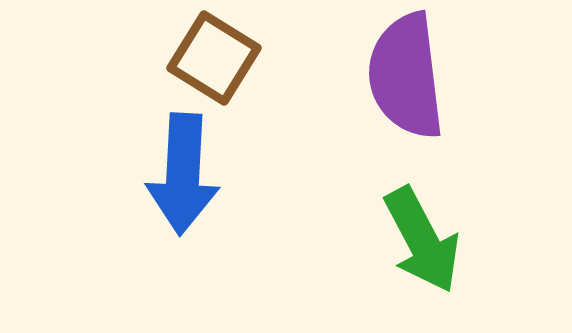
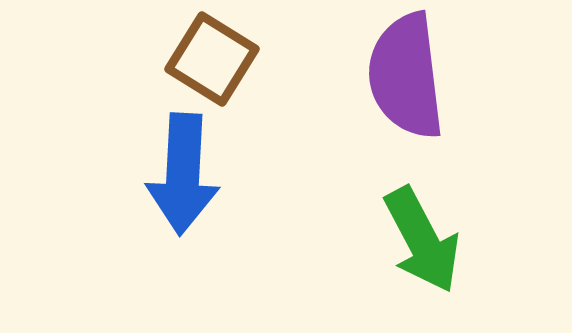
brown square: moved 2 px left, 1 px down
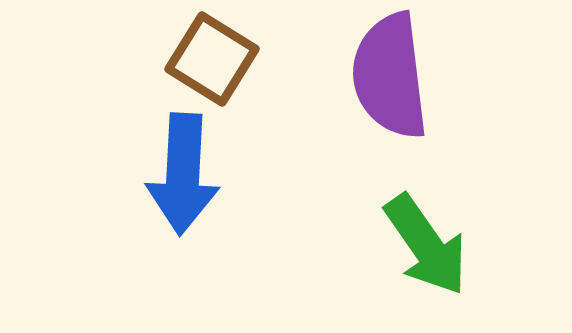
purple semicircle: moved 16 px left
green arrow: moved 4 px right, 5 px down; rotated 7 degrees counterclockwise
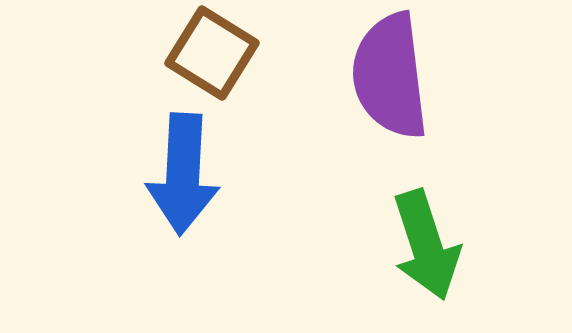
brown square: moved 6 px up
green arrow: rotated 17 degrees clockwise
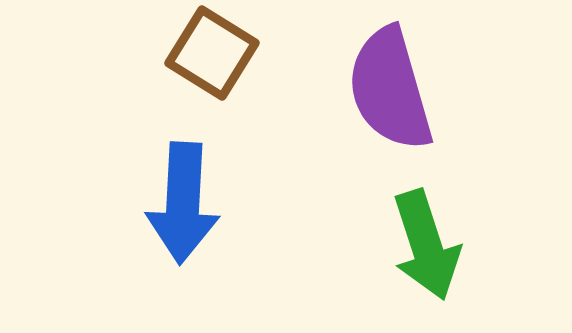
purple semicircle: moved 13 px down; rotated 9 degrees counterclockwise
blue arrow: moved 29 px down
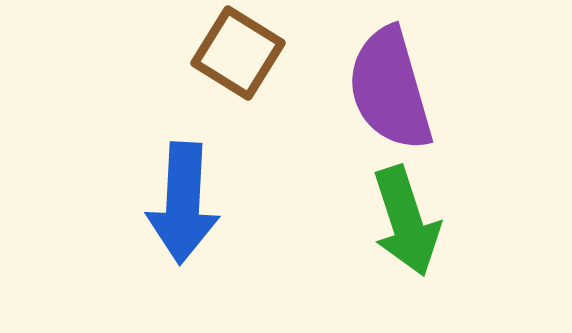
brown square: moved 26 px right
green arrow: moved 20 px left, 24 px up
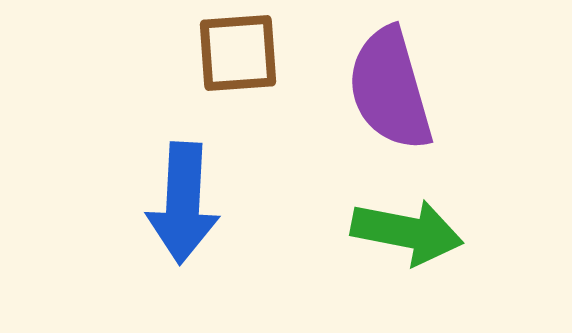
brown square: rotated 36 degrees counterclockwise
green arrow: moved 1 px right, 11 px down; rotated 61 degrees counterclockwise
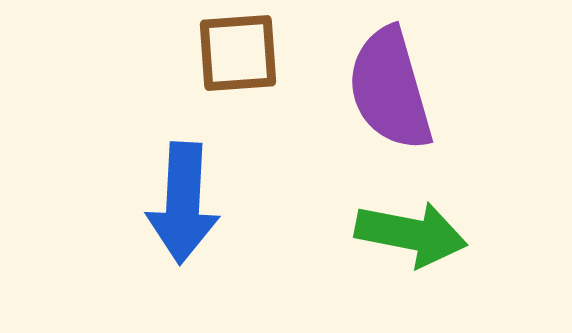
green arrow: moved 4 px right, 2 px down
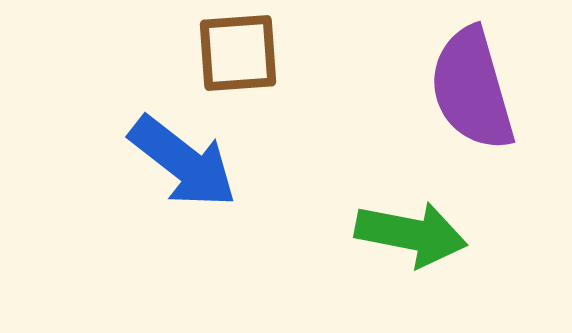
purple semicircle: moved 82 px right
blue arrow: moved 41 px up; rotated 55 degrees counterclockwise
